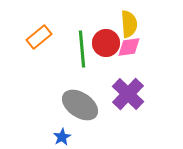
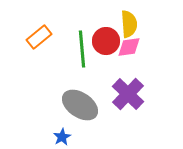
red circle: moved 2 px up
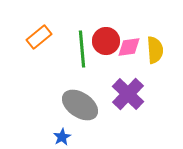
yellow semicircle: moved 26 px right, 26 px down
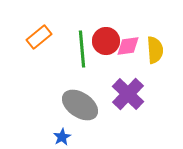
pink diamond: moved 1 px left, 1 px up
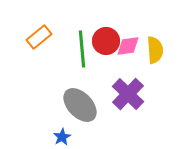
gray ellipse: rotated 12 degrees clockwise
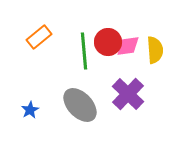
red circle: moved 2 px right, 1 px down
green line: moved 2 px right, 2 px down
blue star: moved 32 px left, 27 px up
